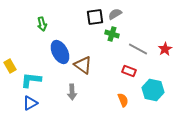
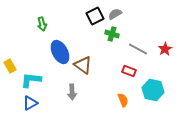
black square: moved 1 px up; rotated 18 degrees counterclockwise
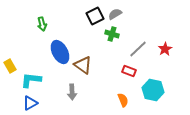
gray line: rotated 72 degrees counterclockwise
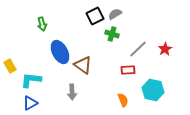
red rectangle: moved 1 px left, 1 px up; rotated 24 degrees counterclockwise
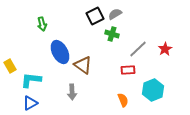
cyan hexagon: rotated 25 degrees clockwise
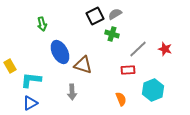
red star: rotated 24 degrees counterclockwise
brown triangle: rotated 18 degrees counterclockwise
orange semicircle: moved 2 px left, 1 px up
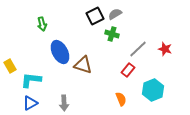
red rectangle: rotated 48 degrees counterclockwise
gray arrow: moved 8 px left, 11 px down
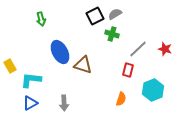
green arrow: moved 1 px left, 5 px up
red rectangle: rotated 24 degrees counterclockwise
orange semicircle: rotated 40 degrees clockwise
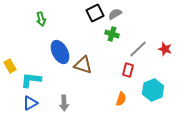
black square: moved 3 px up
